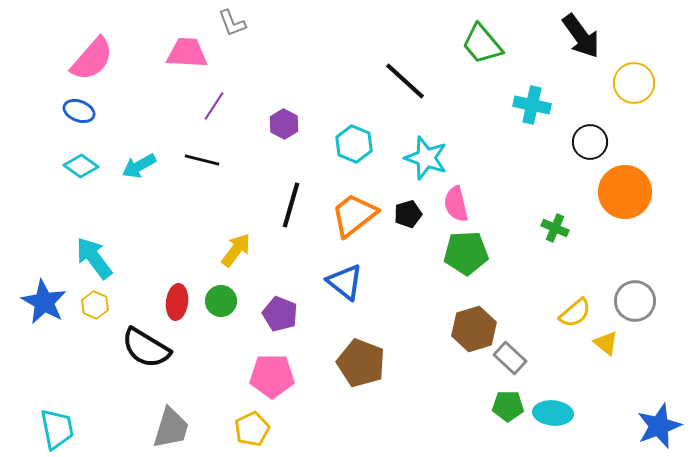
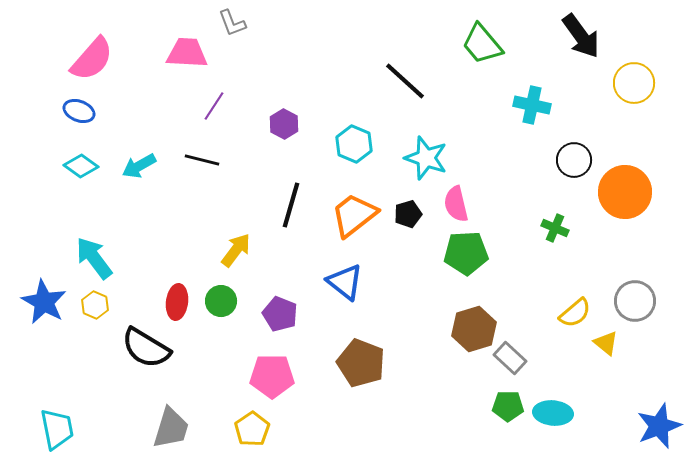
black circle at (590, 142): moved 16 px left, 18 px down
yellow pentagon at (252, 429): rotated 8 degrees counterclockwise
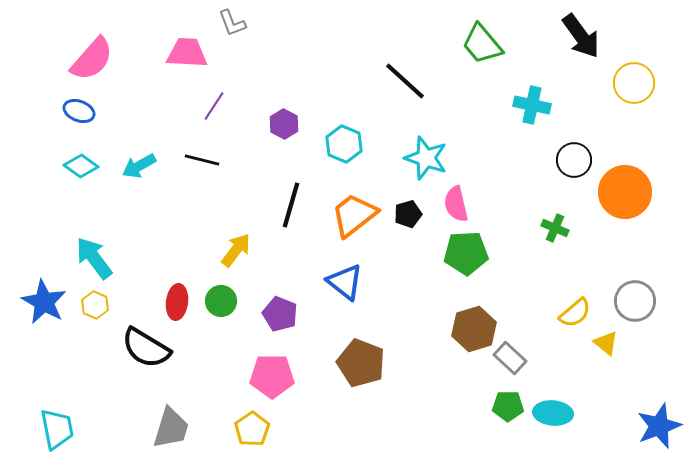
cyan hexagon at (354, 144): moved 10 px left
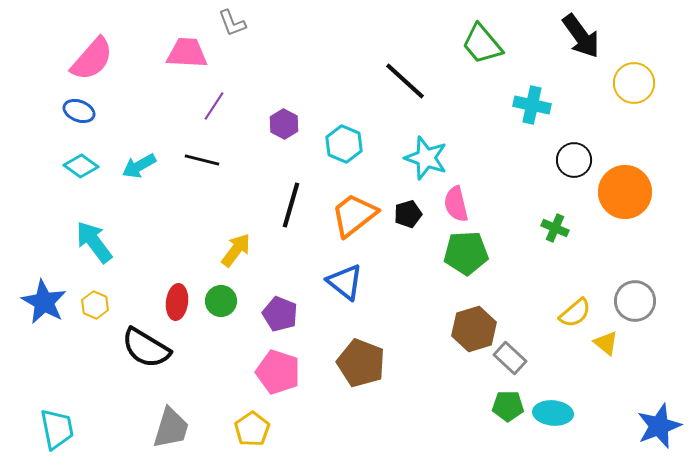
cyan arrow at (94, 258): moved 16 px up
pink pentagon at (272, 376): moved 6 px right, 4 px up; rotated 18 degrees clockwise
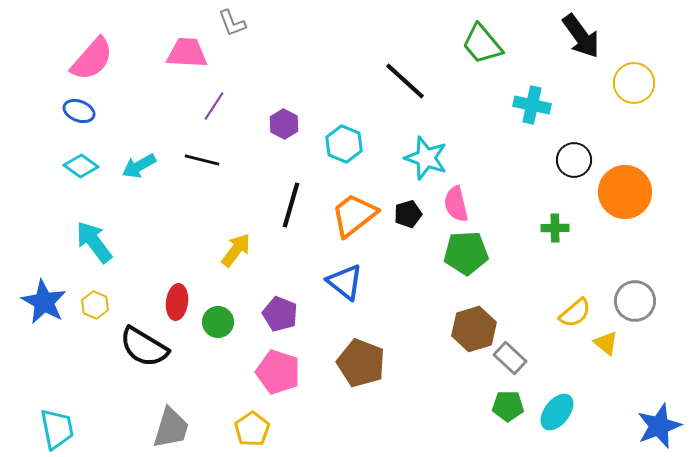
green cross at (555, 228): rotated 24 degrees counterclockwise
green circle at (221, 301): moved 3 px left, 21 px down
black semicircle at (146, 348): moved 2 px left, 1 px up
cyan ellipse at (553, 413): moved 4 px right, 1 px up; rotated 57 degrees counterclockwise
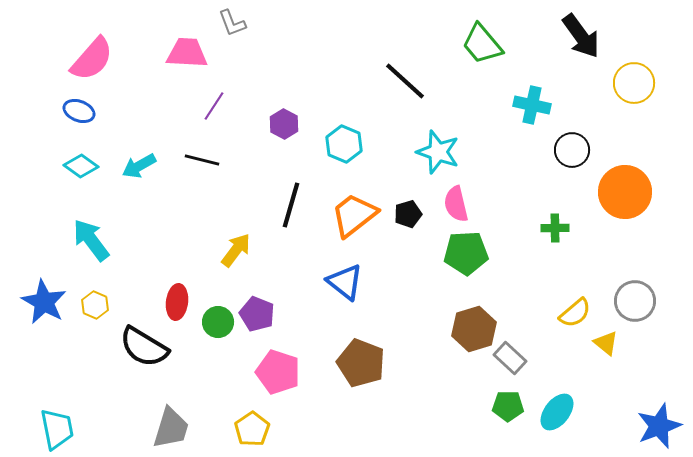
cyan star at (426, 158): moved 12 px right, 6 px up
black circle at (574, 160): moved 2 px left, 10 px up
cyan arrow at (94, 242): moved 3 px left, 2 px up
purple pentagon at (280, 314): moved 23 px left
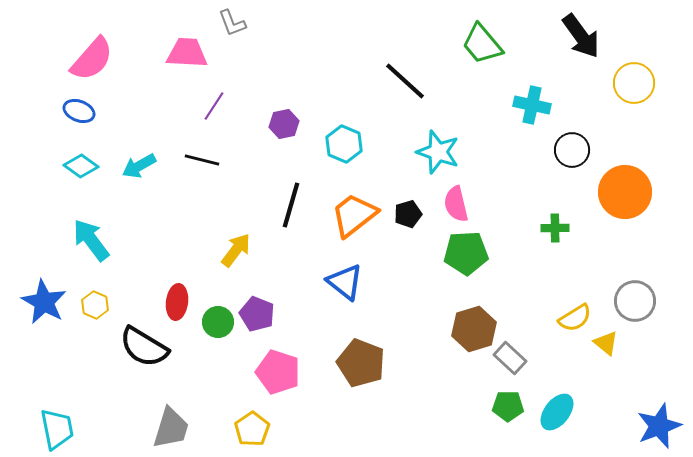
purple hexagon at (284, 124): rotated 20 degrees clockwise
yellow semicircle at (575, 313): moved 5 px down; rotated 8 degrees clockwise
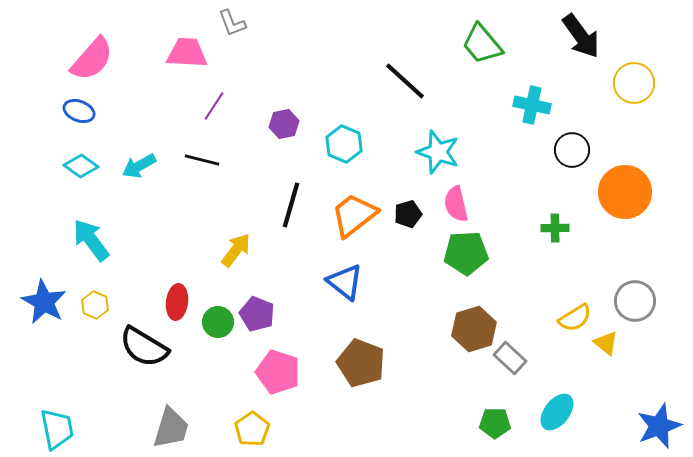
green pentagon at (508, 406): moved 13 px left, 17 px down
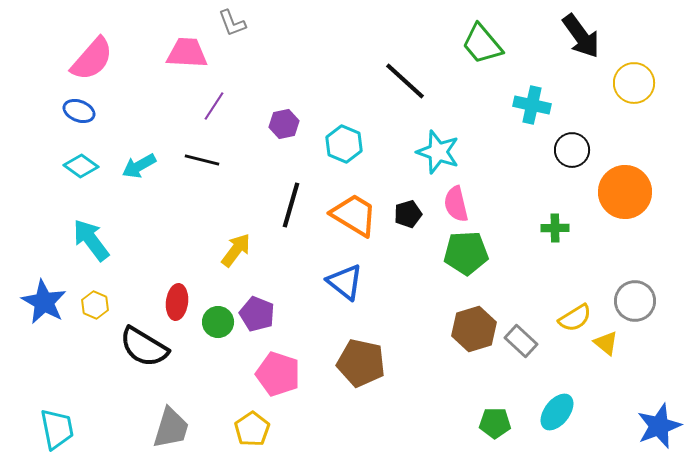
orange trapezoid at (354, 215): rotated 69 degrees clockwise
gray rectangle at (510, 358): moved 11 px right, 17 px up
brown pentagon at (361, 363): rotated 9 degrees counterclockwise
pink pentagon at (278, 372): moved 2 px down
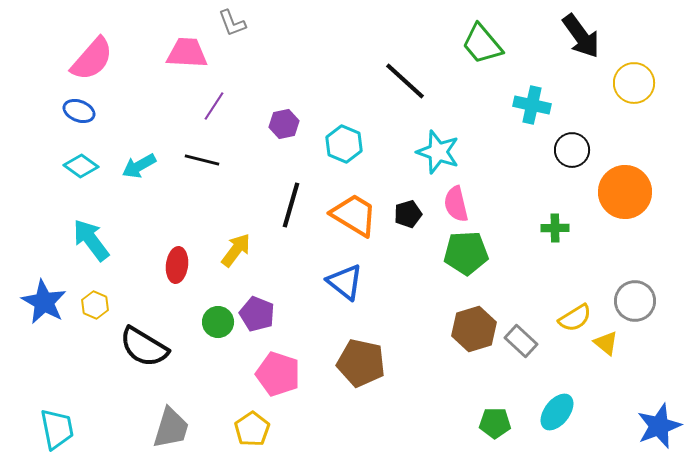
red ellipse at (177, 302): moved 37 px up
